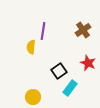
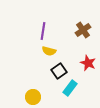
yellow semicircle: moved 18 px right, 4 px down; rotated 80 degrees counterclockwise
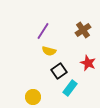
purple line: rotated 24 degrees clockwise
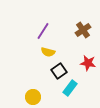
yellow semicircle: moved 1 px left, 1 px down
red star: rotated 14 degrees counterclockwise
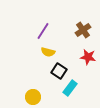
red star: moved 6 px up
black square: rotated 21 degrees counterclockwise
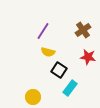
black square: moved 1 px up
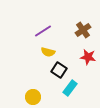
purple line: rotated 24 degrees clockwise
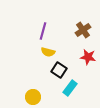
purple line: rotated 42 degrees counterclockwise
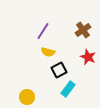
purple line: rotated 18 degrees clockwise
red star: rotated 14 degrees clockwise
black square: rotated 28 degrees clockwise
cyan rectangle: moved 2 px left, 1 px down
yellow circle: moved 6 px left
